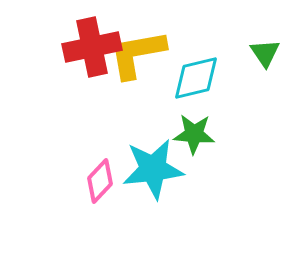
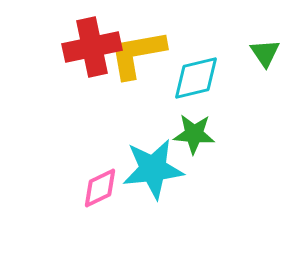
pink diamond: moved 7 px down; rotated 21 degrees clockwise
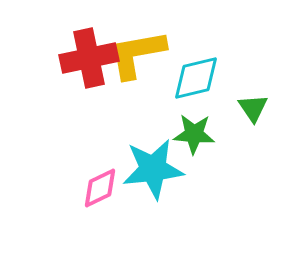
red cross: moved 3 px left, 11 px down
green triangle: moved 12 px left, 55 px down
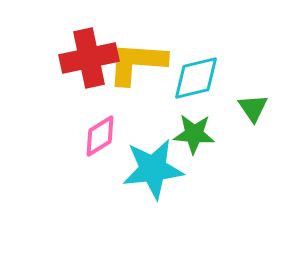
yellow L-shape: moved 9 px down; rotated 14 degrees clockwise
pink diamond: moved 52 px up; rotated 6 degrees counterclockwise
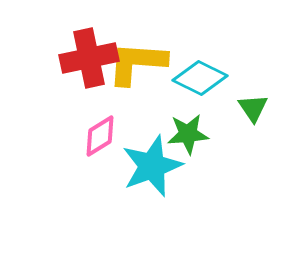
cyan diamond: moved 4 px right; rotated 40 degrees clockwise
green star: moved 6 px left; rotated 9 degrees counterclockwise
cyan star: moved 1 px left, 3 px up; rotated 14 degrees counterclockwise
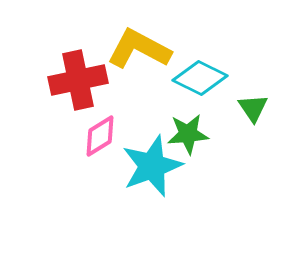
red cross: moved 11 px left, 22 px down
yellow L-shape: moved 2 px right, 14 px up; rotated 24 degrees clockwise
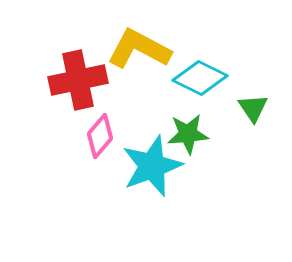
pink diamond: rotated 18 degrees counterclockwise
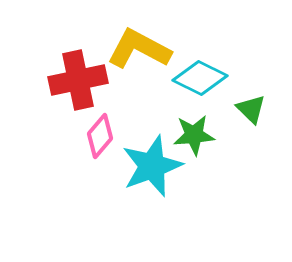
green triangle: moved 2 px left, 1 px down; rotated 12 degrees counterclockwise
green star: moved 6 px right, 1 px down
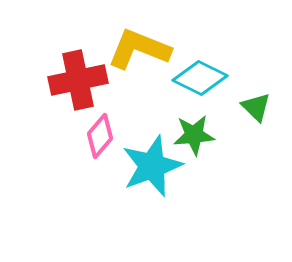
yellow L-shape: rotated 6 degrees counterclockwise
green triangle: moved 5 px right, 2 px up
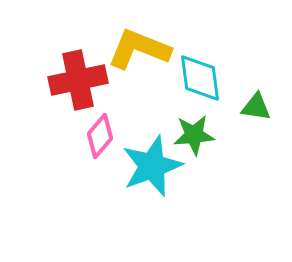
cyan diamond: rotated 56 degrees clockwise
green triangle: rotated 36 degrees counterclockwise
